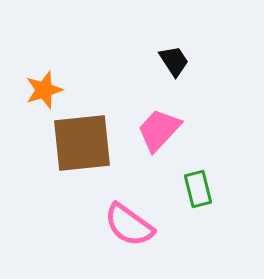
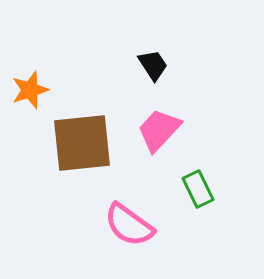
black trapezoid: moved 21 px left, 4 px down
orange star: moved 14 px left
green rectangle: rotated 12 degrees counterclockwise
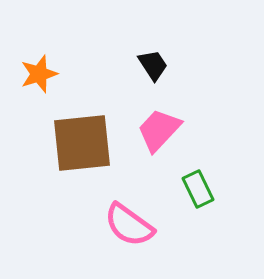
orange star: moved 9 px right, 16 px up
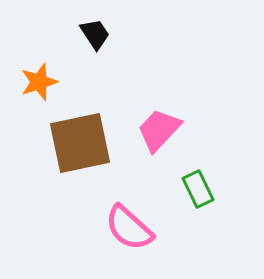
black trapezoid: moved 58 px left, 31 px up
orange star: moved 8 px down
brown square: moved 2 px left; rotated 6 degrees counterclockwise
pink semicircle: moved 3 px down; rotated 6 degrees clockwise
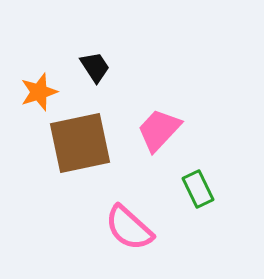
black trapezoid: moved 33 px down
orange star: moved 10 px down
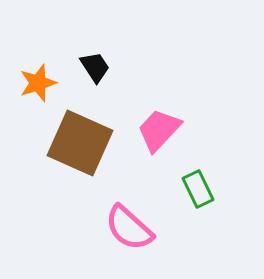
orange star: moved 1 px left, 9 px up
brown square: rotated 36 degrees clockwise
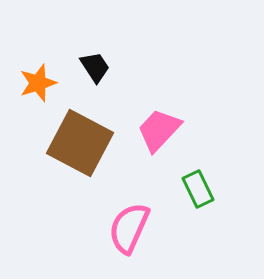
brown square: rotated 4 degrees clockwise
pink semicircle: rotated 72 degrees clockwise
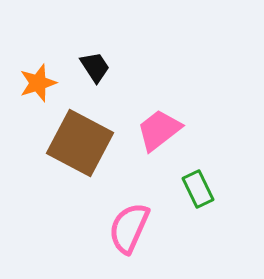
pink trapezoid: rotated 9 degrees clockwise
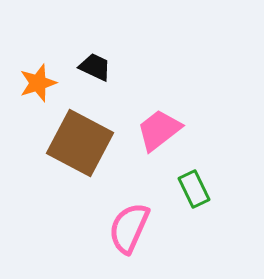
black trapezoid: rotated 32 degrees counterclockwise
green rectangle: moved 4 px left
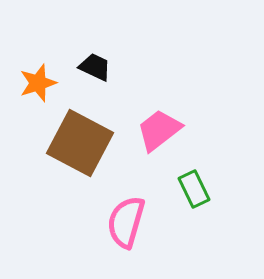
pink semicircle: moved 3 px left, 6 px up; rotated 8 degrees counterclockwise
